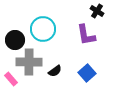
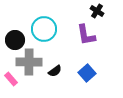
cyan circle: moved 1 px right
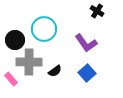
purple L-shape: moved 8 px down; rotated 25 degrees counterclockwise
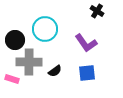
cyan circle: moved 1 px right
blue square: rotated 36 degrees clockwise
pink rectangle: moved 1 px right; rotated 32 degrees counterclockwise
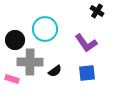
gray cross: moved 1 px right
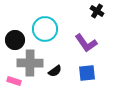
gray cross: moved 1 px down
pink rectangle: moved 2 px right, 2 px down
